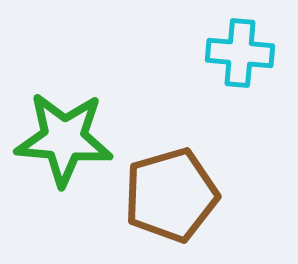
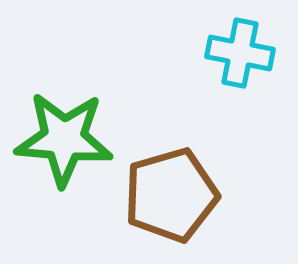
cyan cross: rotated 6 degrees clockwise
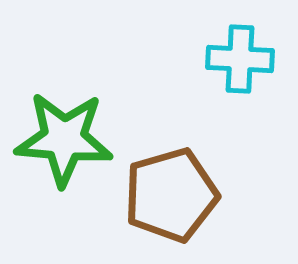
cyan cross: moved 6 px down; rotated 8 degrees counterclockwise
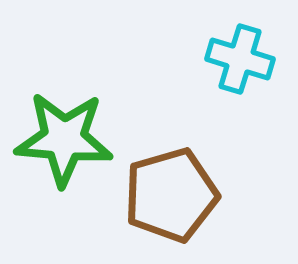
cyan cross: rotated 14 degrees clockwise
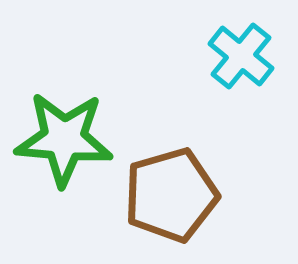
cyan cross: moved 1 px right, 3 px up; rotated 22 degrees clockwise
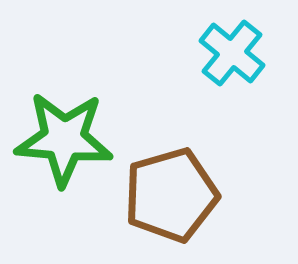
cyan cross: moved 9 px left, 3 px up
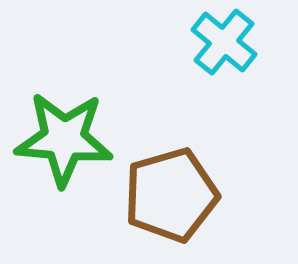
cyan cross: moved 8 px left, 11 px up
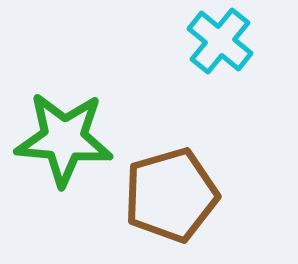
cyan cross: moved 4 px left, 1 px up
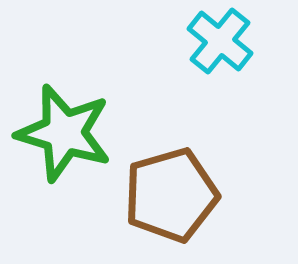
green star: moved 6 px up; rotated 12 degrees clockwise
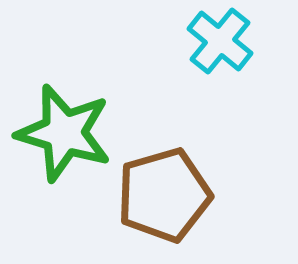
brown pentagon: moved 7 px left
